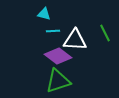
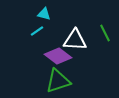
cyan line: moved 16 px left; rotated 32 degrees counterclockwise
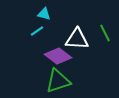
white triangle: moved 2 px right, 1 px up
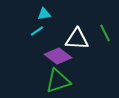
cyan triangle: rotated 24 degrees counterclockwise
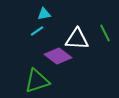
green triangle: moved 21 px left
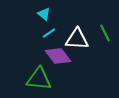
cyan triangle: rotated 48 degrees clockwise
cyan line: moved 12 px right, 2 px down
purple diamond: rotated 16 degrees clockwise
green triangle: moved 2 px right, 2 px up; rotated 24 degrees clockwise
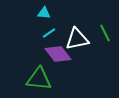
cyan triangle: moved 1 px up; rotated 32 degrees counterclockwise
white triangle: rotated 15 degrees counterclockwise
purple diamond: moved 2 px up
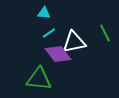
white triangle: moved 3 px left, 3 px down
